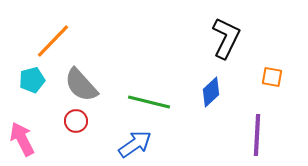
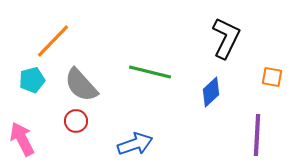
green line: moved 1 px right, 30 px up
blue arrow: rotated 16 degrees clockwise
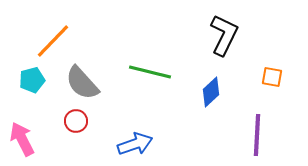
black L-shape: moved 2 px left, 3 px up
gray semicircle: moved 1 px right, 2 px up
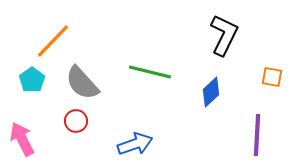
cyan pentagon: rotated 20 degrees counterclockwise
